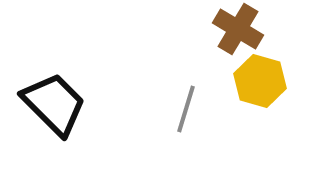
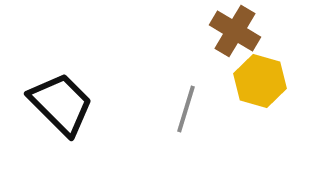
brown cross: moved 3 px left, 2 px down
black trapezoid: moved 7 px right
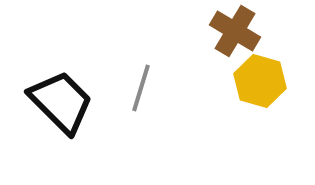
black trapezoid: moved 2 px up
gray line: moved 45 px left, 21 px up
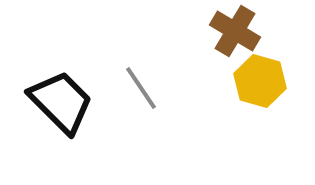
gray line: rotated 51 degrees counterclockwise
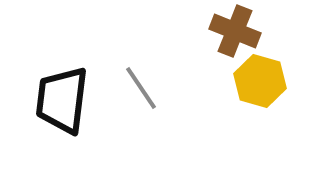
brown cross: rotated 9 degrees counterclockwise
black trapezoid: moved 1 px right, 2 px up; rotated 128 degrees counterclockwise
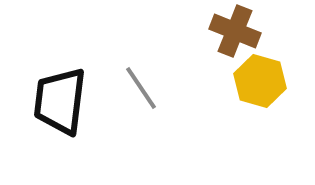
black trapezoid: moved 2 px left, 1 px down
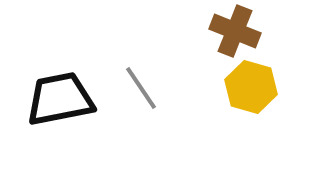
yellow hexagon: moved 9 px left, 6 px down
black trapezoid: moved 2 px up; rotated 72 degrees clockwise
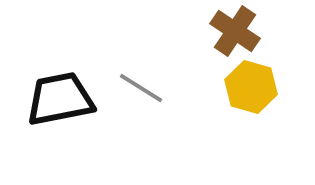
brown cross: rotated 12 degrees clockwise
gray line: rotated 24 degrees counterclockwise
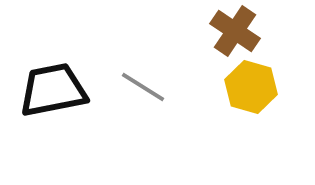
gray line: moved 2 px right, 1 px up
black trapezoid: moved 7 px left, 9 px up
